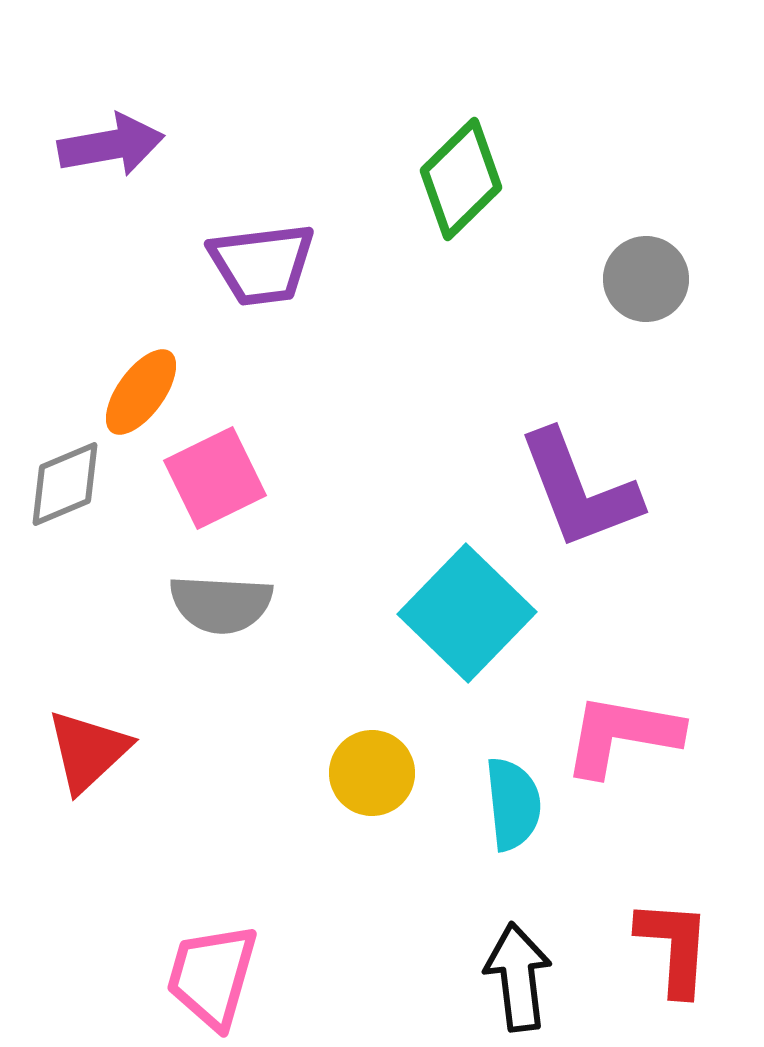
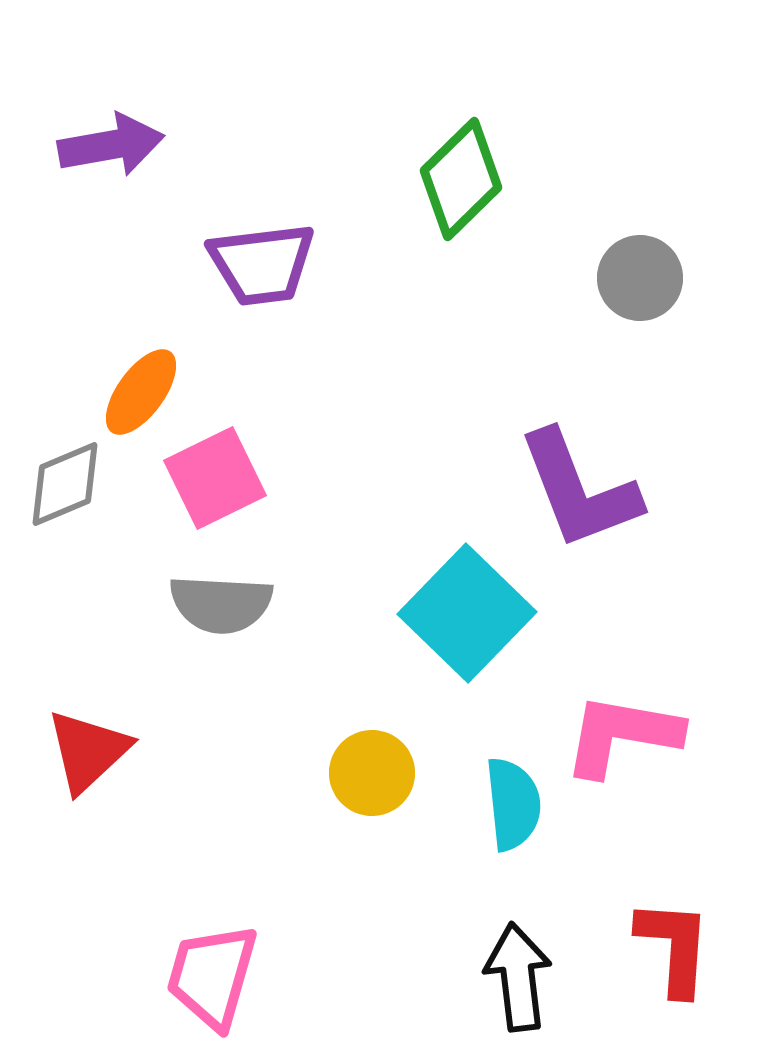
gray circle: moved 6 px left, 1 px up
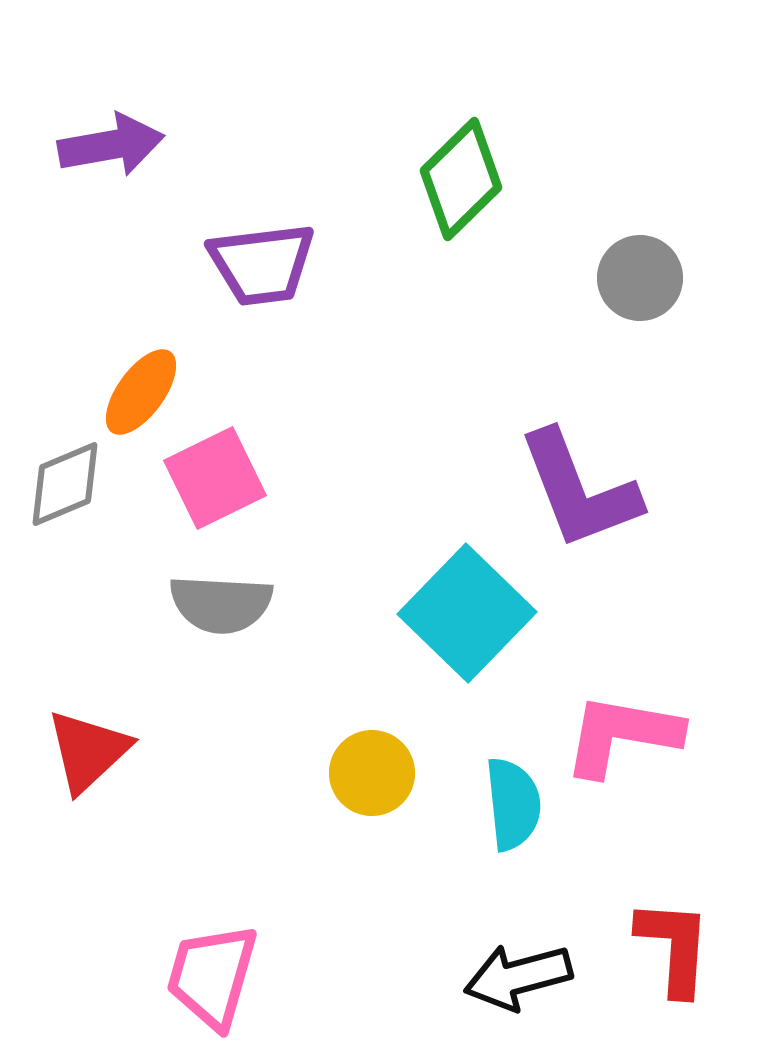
black arrow: rotated 98 degrees counterclockwise
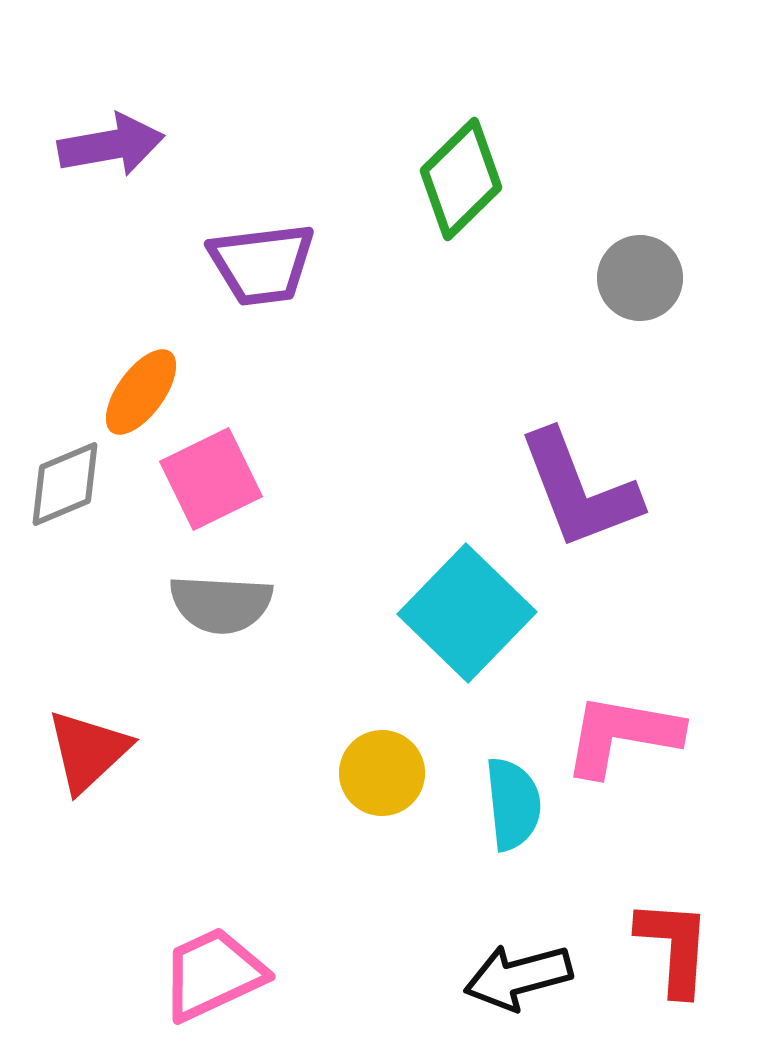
pink square: moved 4 px left, 1 px down
yellow circle: moved 10 px right
pink trapezoid: moved 1 px right, 2 px up; rotated 49 degrees clockwise
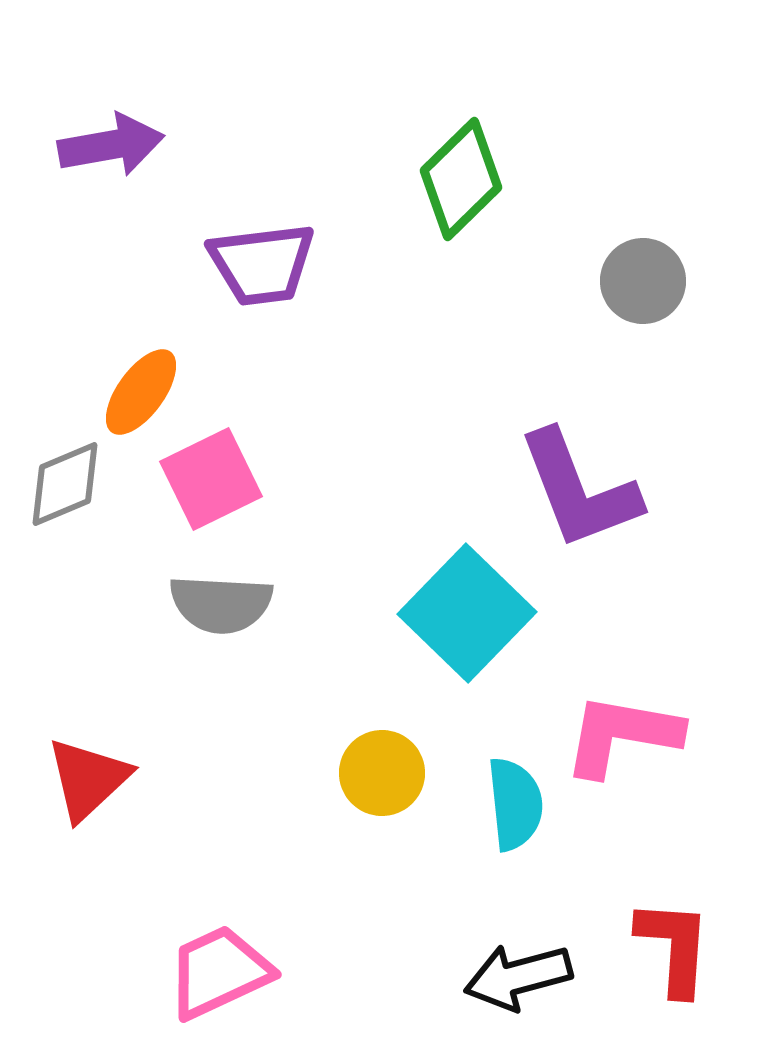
gray circle: moved 3 px right, 3 px down
red triangle: moved 28 px down
cyan semicircle: moved 2 px right
pink trapezoid: moved 6 px right, 2 px up
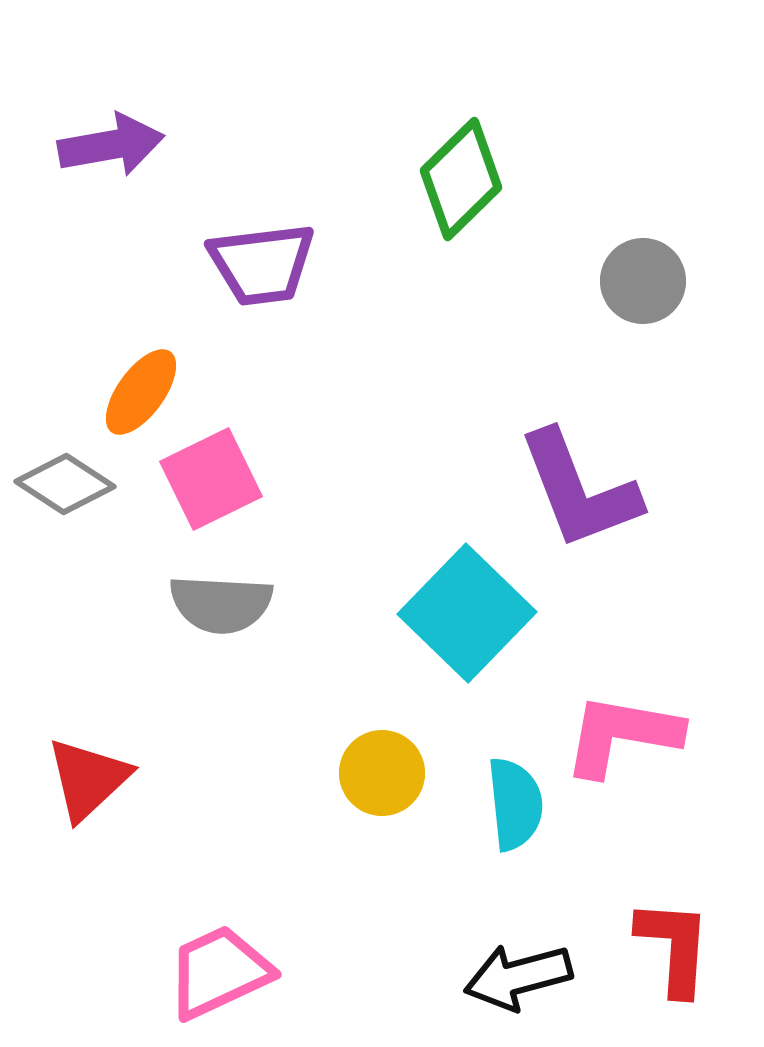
gray diamond: rotated 56 degrees clockwise
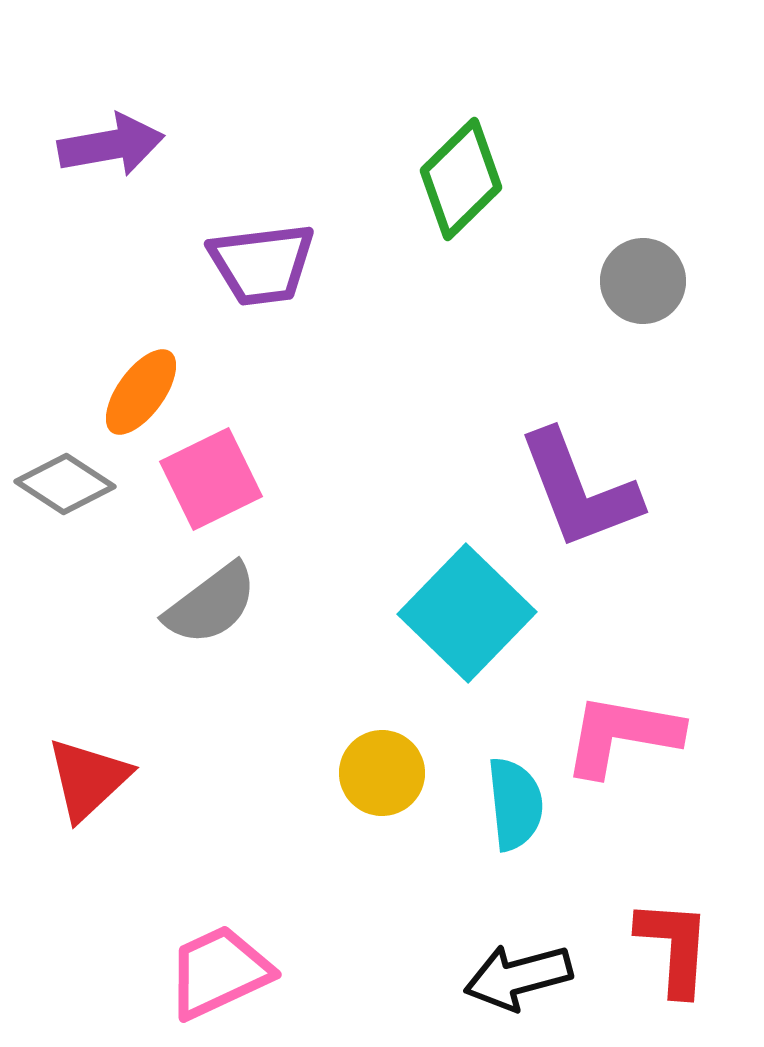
gray semicircle: moved 10 px left; rotated 40 degrees counterclockwise
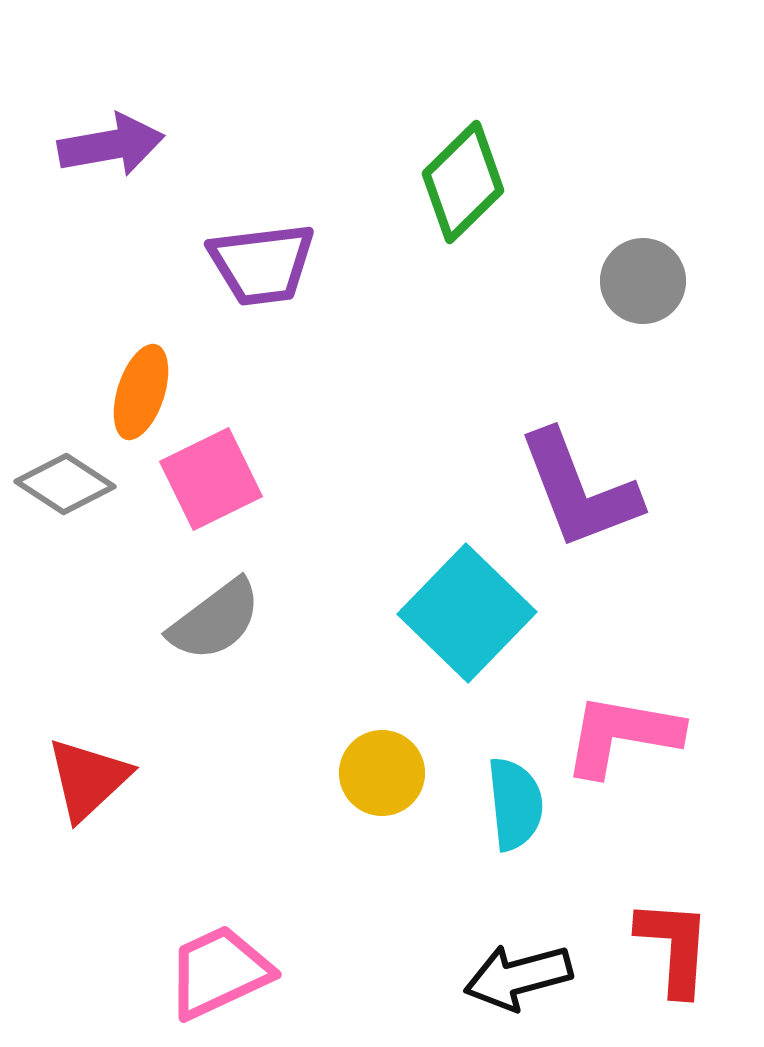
green diamond: moved 2 px right, 3 px down
orange ellipse: rotated 18 degrees counterclockwise
gray semicircle: moved 4 px right, 16 px down
